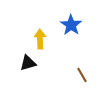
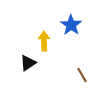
yellow arrow: moved 4 px right, 2 px down
black triangle: rotated 18 degrees counterclockwise
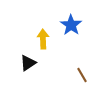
yellow arrow: moved 1 px left, 2 px up
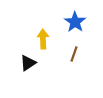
blue star: moved 4 px right, 3 px up
brown line: moved 8 px left, 21 px up; rotated 49 degrees clockwise
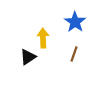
yellow arrow: moved 1 px up
black triangle: moved 6 px up
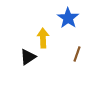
blue star: moved 7 px left, 4 px up
brown line: moved 3 px right
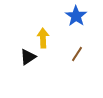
blue star: moved 8 px right, 2 px up
brown line: rotated 14 degrees clockwise
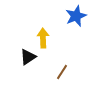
blue star: rotated 15 degrees clockwise
brown line: moved 15 px left, 18 px down
